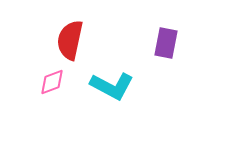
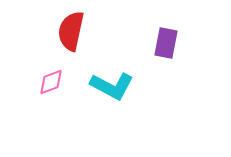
red semicircle: moved 1 px right, 9 px up
pink diamond: moved 1 px left
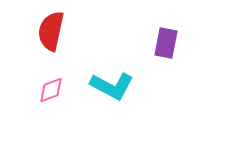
red semicircle: moved 20 px left
pink diamond: moved 8 px down
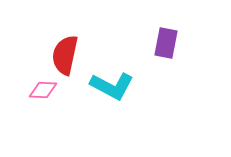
red semicircle: moved 14 px right, 24 px down
pink diamond: moved 8 px left; rotated 24 degrees clockwise
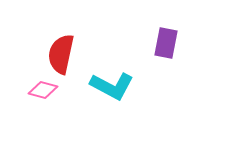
red semicircle: moved 4 px left, 1 px up
pink diamond: rotated 12 degrees clockwise
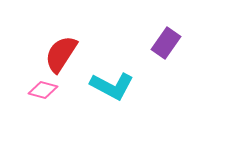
purple rectangle: rotated 24 degrees clockwise
red semicircle: rotated 21 degrees clockwise
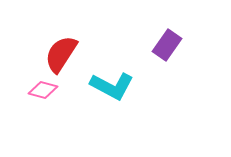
purple rectangle: moved 1 px right, 2 px down
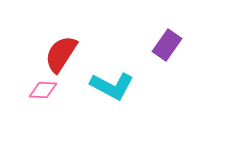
pink diamond: rotated 12 degrees counterclockwise
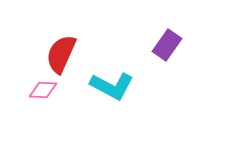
red semicircle: rotated 9 degrees counterclockwise
